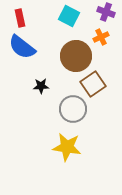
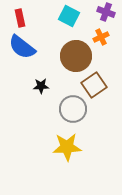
brown square: moved 1 px right, 1 px down
yellow star: rotated 12 degrees counterclockwise
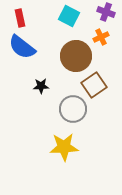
yellow star: moved 3 px left
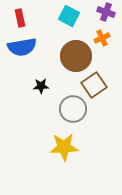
orange cross: moved 1 px right, 1 px down
blue semicircle: rotated 48 degrees counterclockwise
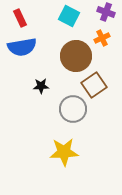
red rectangle: rotated 12 degrees counterclockwise
yellow star: moved 5 px down
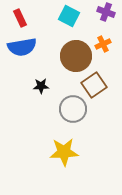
orange cross: moved 1 px right, 6 px down
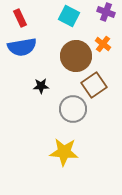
orange cross: rotated 28 degrees counterclockwise
yellow star: rotated 8 degrees clockwise
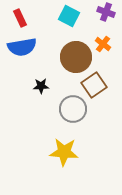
brown circle: moved 1 px down
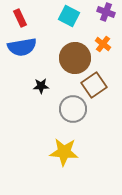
brown circle: moved 1 px left, 1 px down
